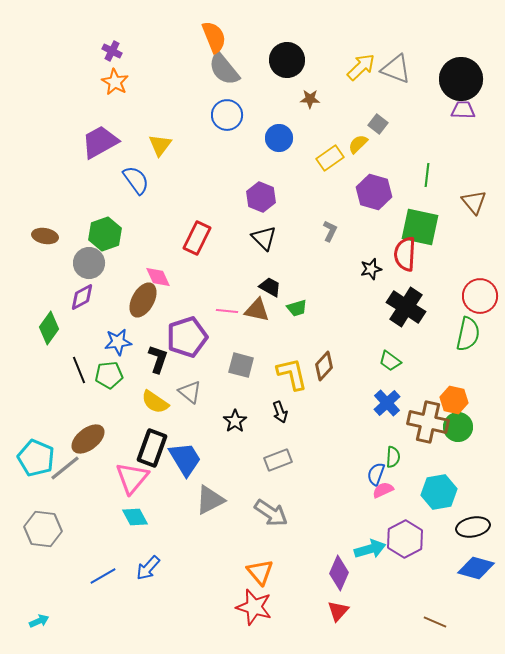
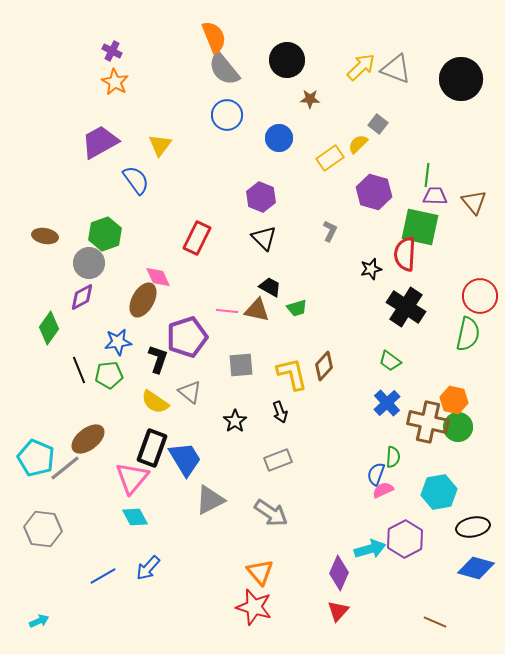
purple trapezoid at (463, 110): moved 28 px left, 86 px down
gray square at (241, 365): rotated 20 degrees counterclockwise
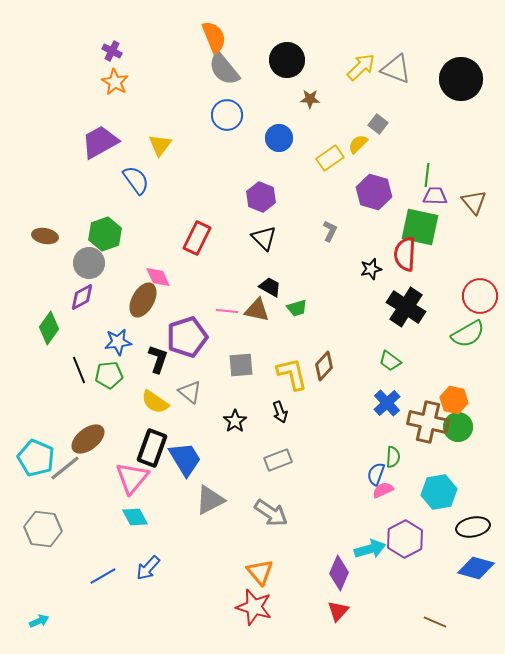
green semicircle at (468, 334): rotated 48 degrees clockwise
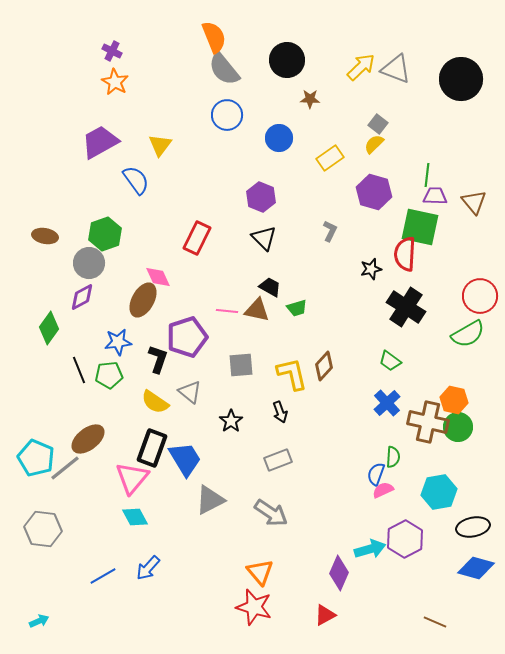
yellow semicircle at (358, 144): moved 16 px right
black star at (235, 421): moved 4 px left
red triangle at (338, 611): moved 13 px left, 4 px down; rotated 20 degrees clockwise
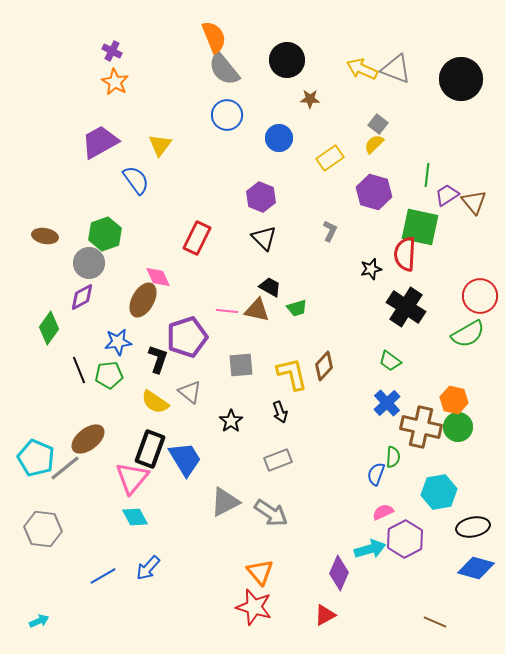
yellow arrow at (361, 67): moved 1 px right, 2 px down; rotated 112 degrees counterclockwise
purple trapezoid at (435, 196): moved 12 px right, 1 px up; rotated 35 degrees counterclockwise
brown cross at (428, 422): moved 7 px left, 5 px down
black rectangle at (152, 448): moved 2 px left, 1 px down
pink semicircle at (383, 490): moved 22 px down
gray triangle at (210, 500): moved 15 px right, 2 px down
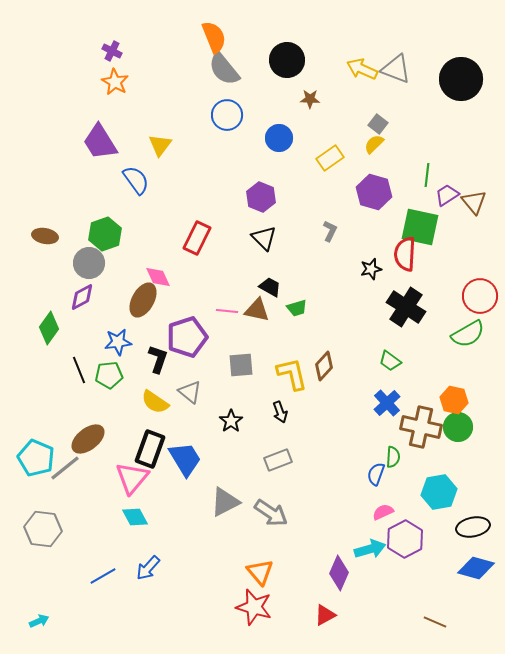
purple trapezoid at (100, 142): rotated 93 degrees counterclockwise
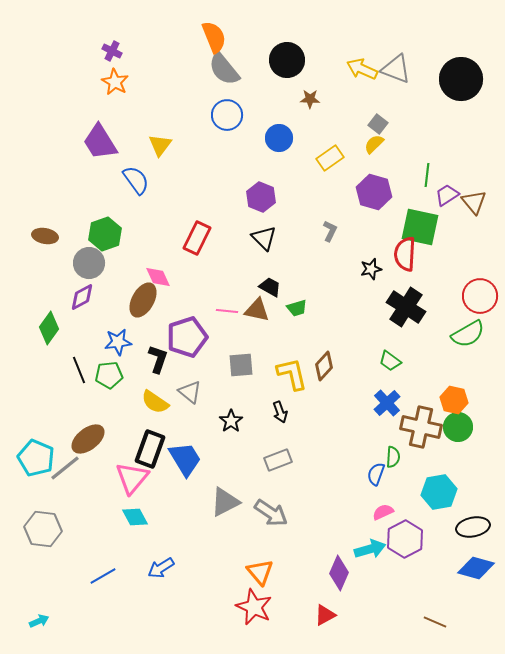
blue arrow at (148, 568): moved 13 px right; rotated 16 degrees clockwise
red star at (254, 607): rotated 9 degrees clockwise
